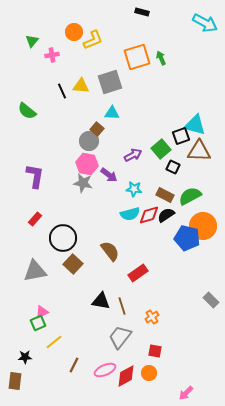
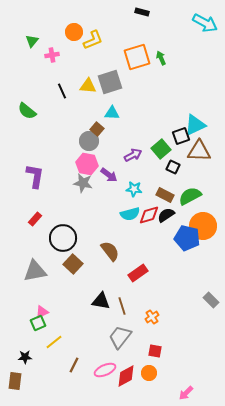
yellow triangle at (81, 86): moved 7 px right
cyan triangle at (195, 125): rotated 40 degrees counterclockwise
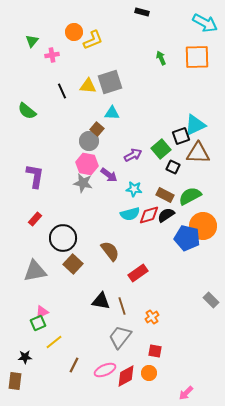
orange square at (137, 57): moved 60 px right; rotated 16 degrees clockwise
brown triangle at (199, 151): moved 1 px left, 2 px down
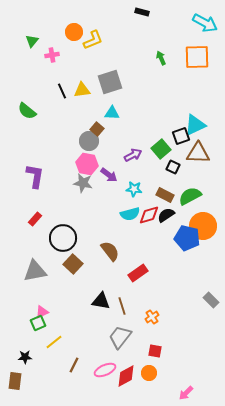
yellow triangle at (88, 86): moved 6 px left, 4 px down; rotated 12 degrees counterclockwise
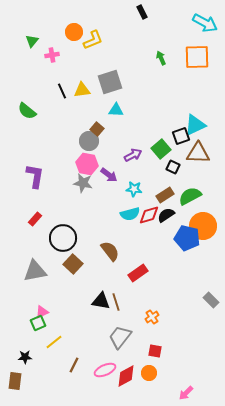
black rectangle at (142, 12): rotated 48 degrees clockwise
cyan triangle at (112, 113): moved 4 px right, 3 px up
brown rectangle at (165, 195): rotated 60 degrees counterclockwise
brown line at (122, 306): moved 6 px left, 4 px up
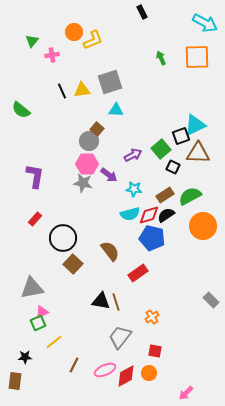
green semicircle at (27, 111): moved 6 px left, 1 px up
pink hexagon at (87, 164): rotated 10 degrees counterclockwise
blue pentagon at (187, 238): moved 35 px left
gray triangle at (35, 271): moved 3 px left, 17 px down
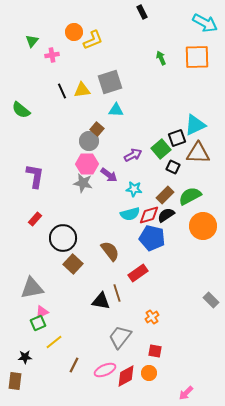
black square at (181, 136): moved 4 px left, 2 px down
brown rectangle at (165, 195): rotated 12 degrees counterclockwise
brown line at (116, 302): moved 1 px right, 9 px up
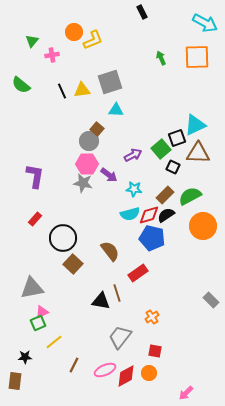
green semicircle at (21, 110): moved 25 px up
